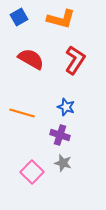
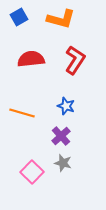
red semicircle: rotated 36 degrees counterclockwise
blue star: moved 1 px up
purple cross: moved 1 px right, 1 px down; rotated 30 degrees clockwise
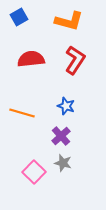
orange L-shape: moved 8 px right, 2 px down
pink square: moved 2 px right
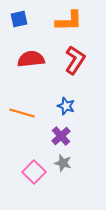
blue square: moved 2 px down; rotated 18 degrees clockwise
orange L-shape: rotated 16 degrees counterclockwise
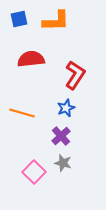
orange L-shape: moved 13 px left
red L-shape: moved 15 px down
blue star: moved 2 px down; rotated 30 degrees clockwise
